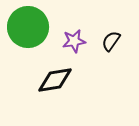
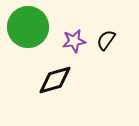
black semicircle: moved 5 px left, 1 px up
black diamond: rotated 6 degrees counterclockwise
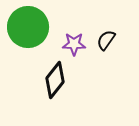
purple star: moved 3 px down; rotated 10 degrees clockwise
black diamond: rotated 36 degrees counterclockwise
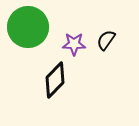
black diamond: rotated 6 degrees clockwise
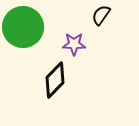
green circle: moved 5 px left
black semicircle: moved 5 px left, 25 px up
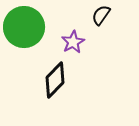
green circle: moved 1 px right
purple star: moved 1 px left, 2 px up; rotated 30 degrees counterclockwise
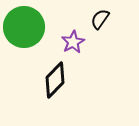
black semicircle: moved 1 px left, 4 px down
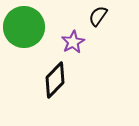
black semicircle: moved 2 px left, 3 px up
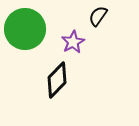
green circle: moved 1 px right, 2 px down
black diamond: moved 2 px right
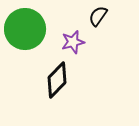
purple star: rotated 15 degrees clockwise
